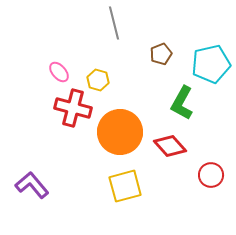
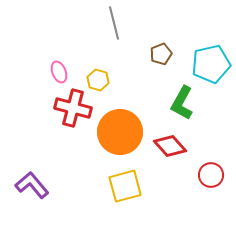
pink ellipse: rotated 20 degrees clockwise
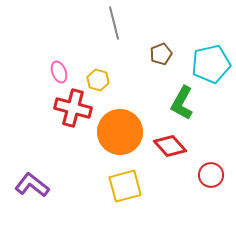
purple L-shape: rotated 12 degrees counterclockwise
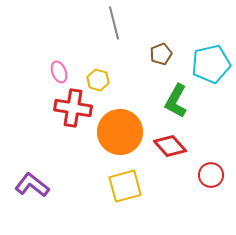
green L-shape: moved 6 px left, 2 px up
red cross: rotated 6 degrees counterclockwise
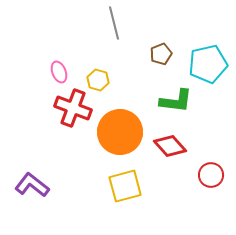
cyan pentagon: moved 3 px left
green L-shape: rotated 112 degrees counterclockwise
red cross: rotated 12 degrees clockwise
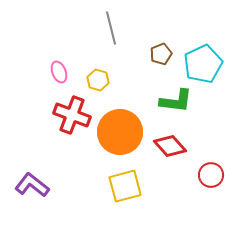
gray line: moved 3 px left, 5 px down
cyan pentagon: moved 5 px left; rotated 12 degrees counterclockwise
red cross: moved 1 px left, 7 px down
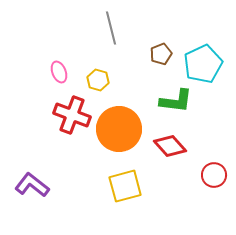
orange circle: moved 1 px left, 3 px up
red circle: moved 3 px right
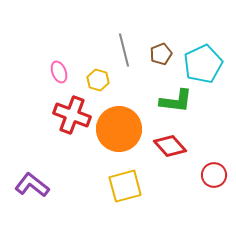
gray line: moved 13 px right, 22 px down
